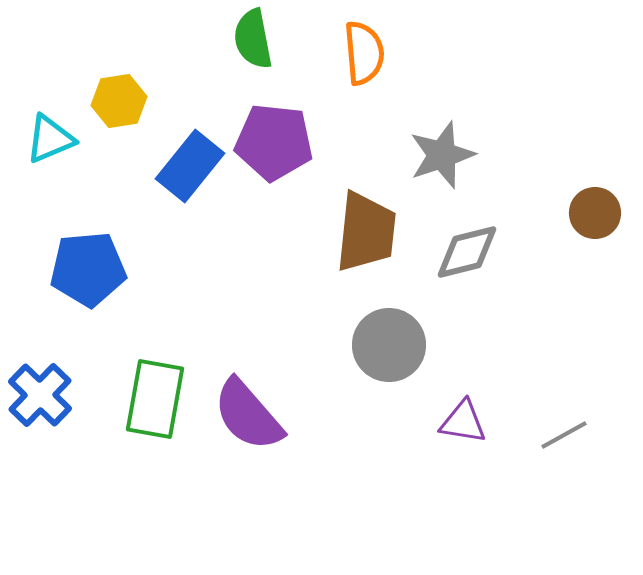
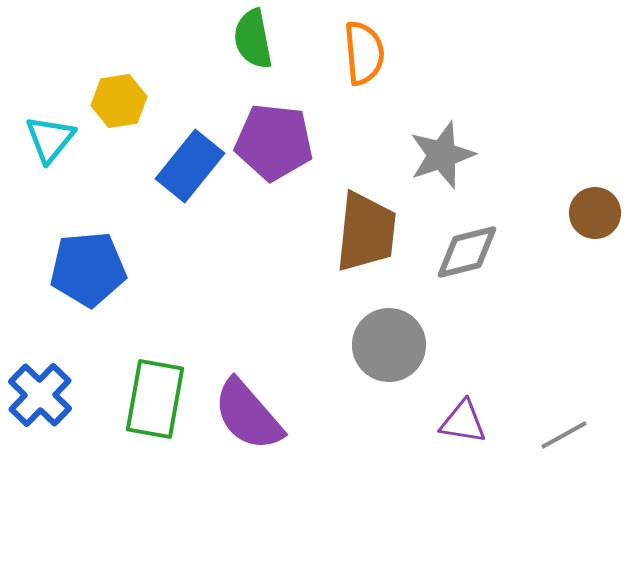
cyan triangle: rotated 28 degrees counterclockwise
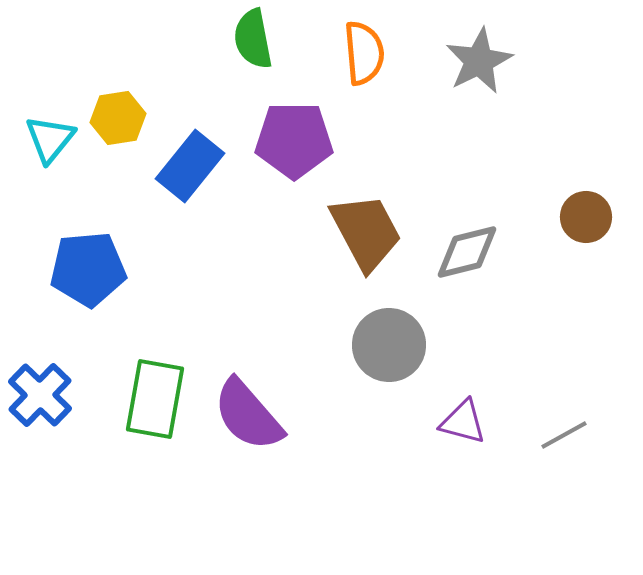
yellow hexagon: moved 1 px left, 17 px down
purple pentagon: moved 20 px right, 2 px up; rotated 6 degrees counterclockwise
gray star: moved 37 px right, 94 px up; rotated 8 degrees counterclockwise
brown circle: moved 9 px left, 4 px down
brown trapezoid: rotated 34 degrees counterclockwise
purple triangle: rotated 6 degrees clockwise
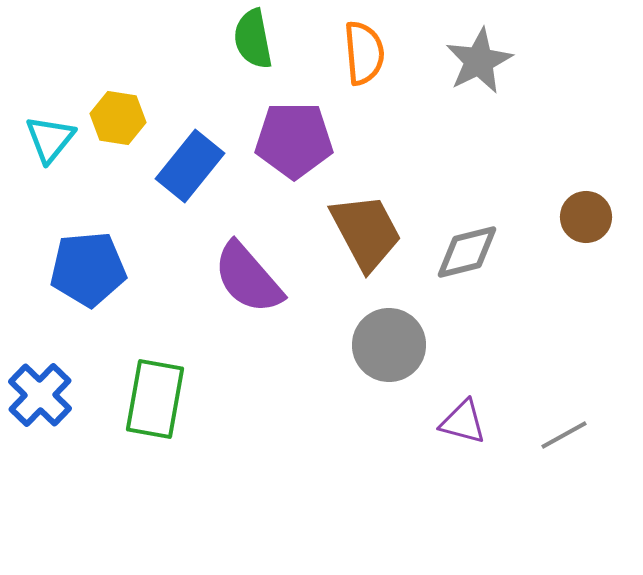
yellow hexagon: rotated 18 degrees clockwise
purple semicircle: moved 137 px up
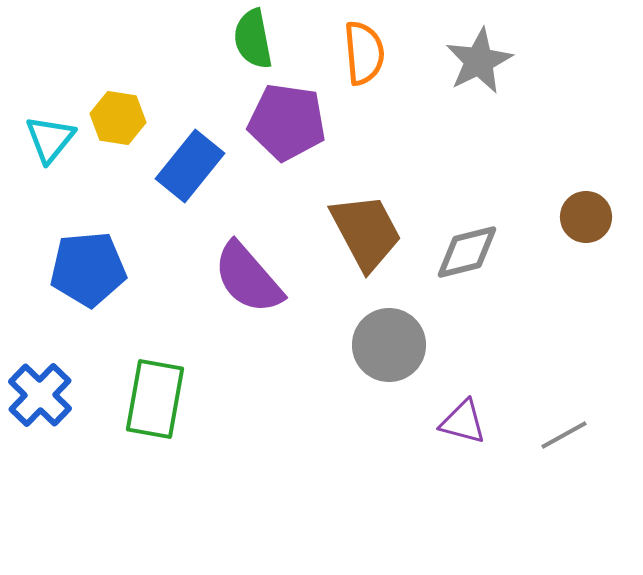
purple pentagon: moved 7 px left, 18 px up; rotated 8 degrees clockwise
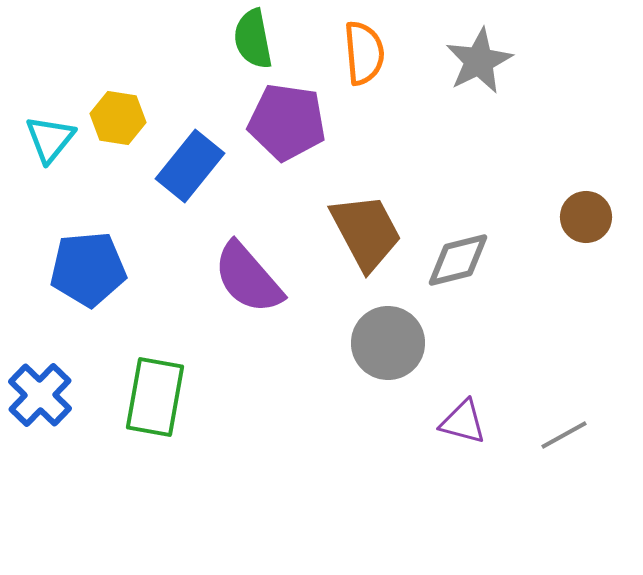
gray diamond: moved 9 px left, 8 px down
gray circle: moved 1 px left, 2 px up
green rectangle: moved 2 px up
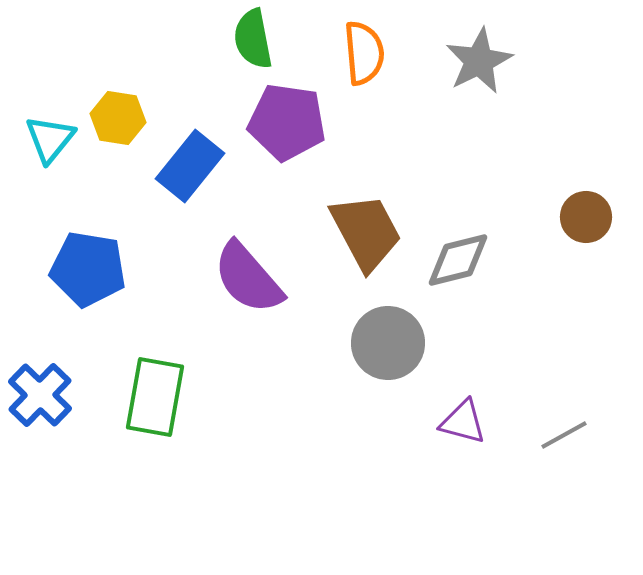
blue pentagon: rotated 14 degrees clockwise
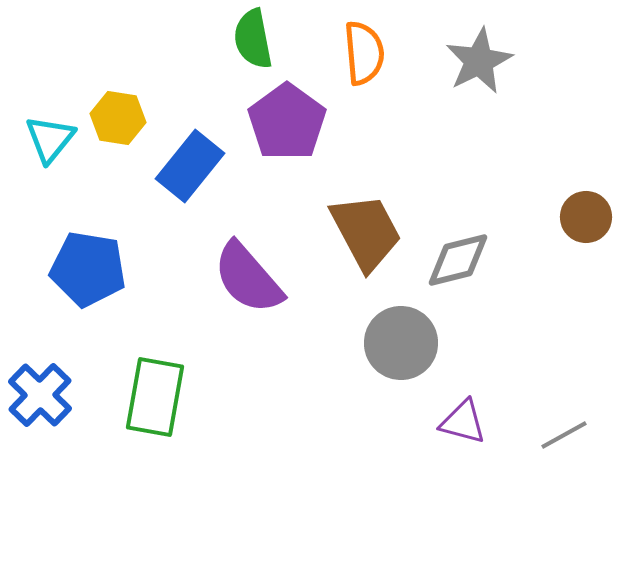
purple pentagon: rotated 28 degrees clockwise
gray circle: moved 13 px right
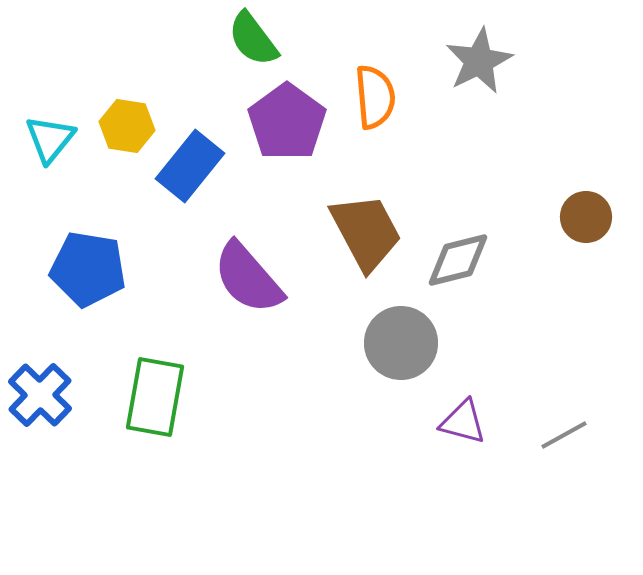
green semicircle: rotated 26 degrees counterclockwise
orange semicircle: moved 11 px right, 44 px down
yellow hexagon: moved 9 px right, 8 px down
